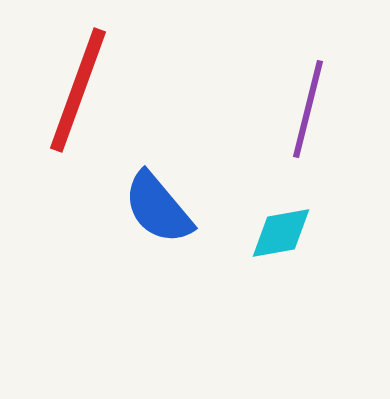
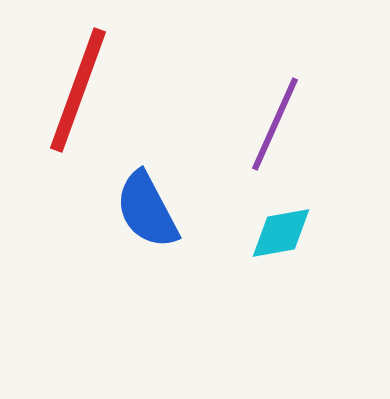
purple line: moved 33 px left, 15 px down; rotated 10 degrees clockwise
blue semicircle: moved 11 px left, 2 px down; rotated 12 degrees clockwise
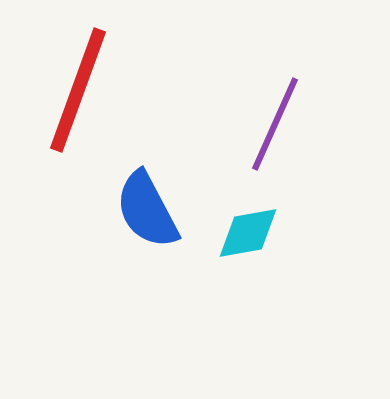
cyan diamond: moved 33 px left
